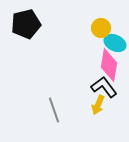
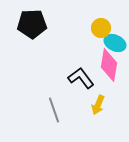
black pentagon: moved 6 px right; rotated 12 degrees clockwise
black L-shape: moved 23 px left, 9 px up
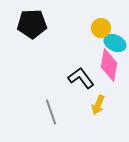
gray line: moved 3 px left, 2 px down
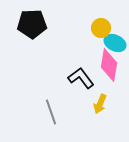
yellow arrow: moved 2 px right, 1 px up
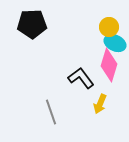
yellow circle: moved 8 px right, 1 px up
pink diamond: rotated 8 degrees clockwise
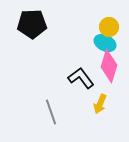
cyan ellipse: moved 10 px left
pink diamond: moved 1 px down
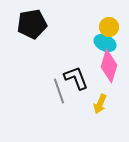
black pentagon: rotated 8 degrees counterclockwise
black L-shape: moved 5 px left; rotated 16 degrees clockwise
gray line: moved 8 px right, 21 px up
